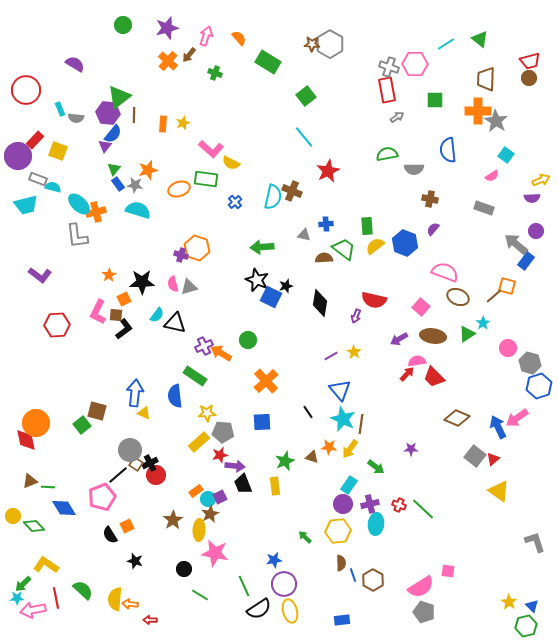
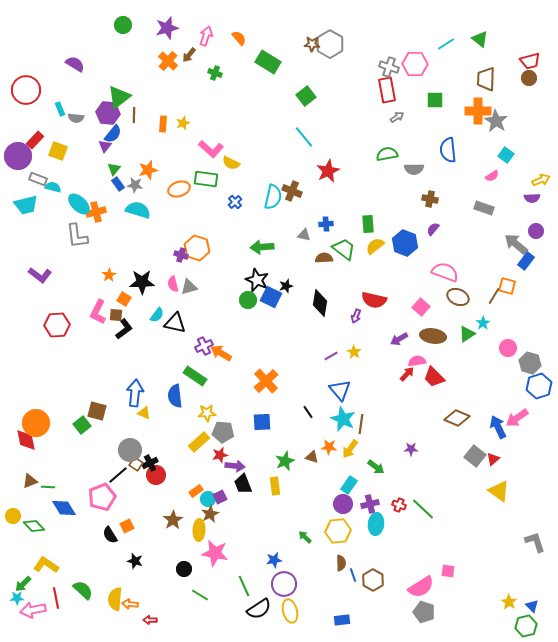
green rectangle at (367, 226): moved 1 px right, 2 px up
brown line at (494, 296): rotated 18 degrees counterclockwise
orange square at (124, 299): rotated 32 degrees counterclockwise
green circle at (248, 340): moved 40 px up
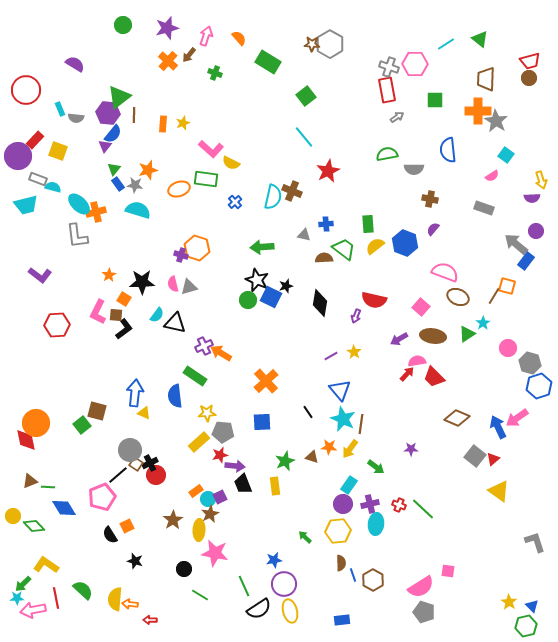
yellow arrow at (541, 180): rotated 96 degrees clockwise
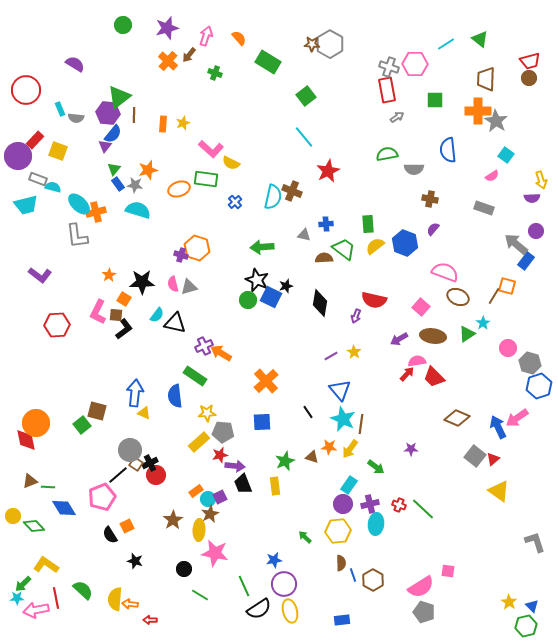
pink arrow at (33, 610): moved 3 px right
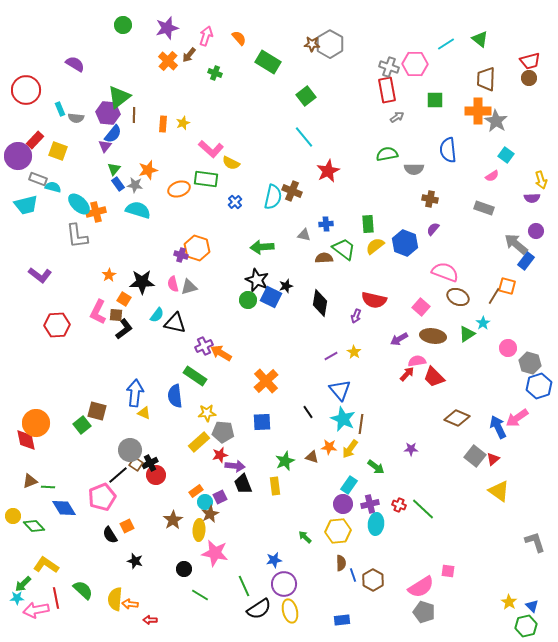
cyan circle at (208, 499): moved 3 px left, 3 px down
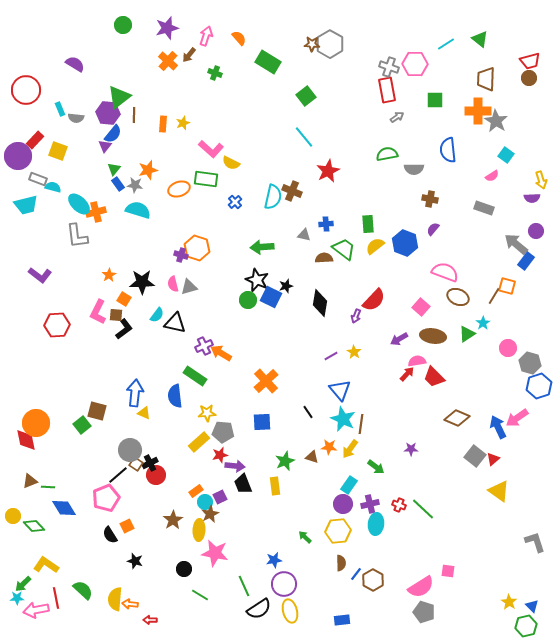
red semicircle at (374, 300): rotated 60 degrees counterclockwise
pink pentagon at (102, 497): moved 4 px right, 1 px down
blue line at (353, 575): moved 3 px right, 1 px up; rotated 56 degrees clockwise
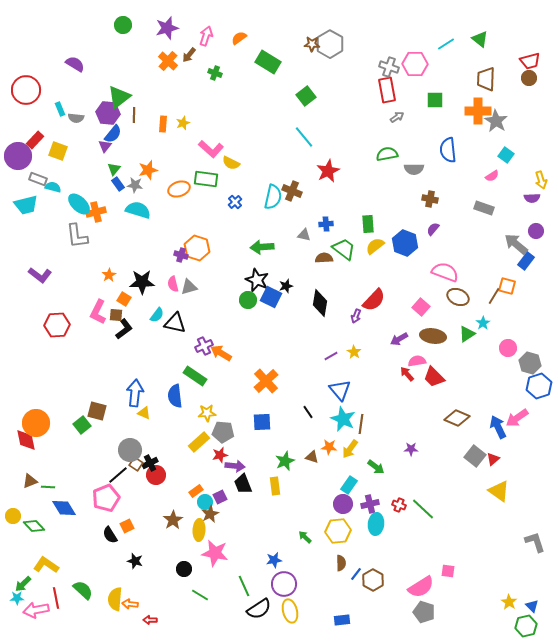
orange semicircle at (239, 38): rotated 84 degrees counterclockwise
red arrow at (407, 374): rotated 84 degrees counterclockwise
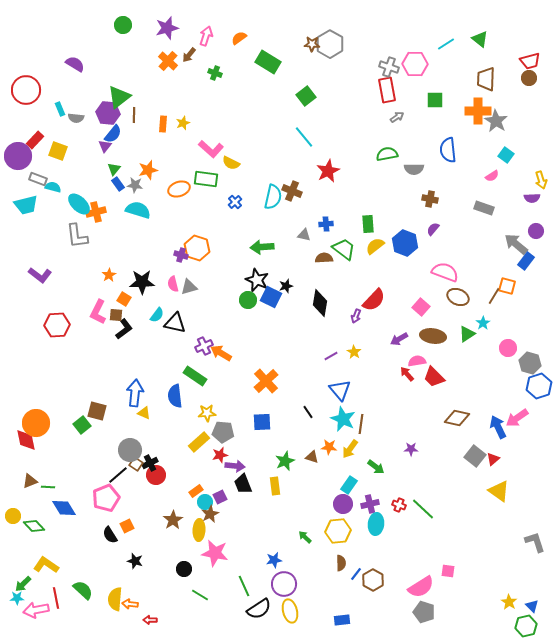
brown diamond at (457, 418): rotated 10 degrees counterclockwise
